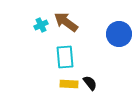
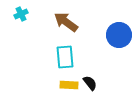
cyan cross: moved 20 px left, 11 px up
blue circle: moved 1 px down
yellow rectangle: moved 1 px down
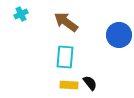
cyan rectangle: rotated 10 degrees clockwise
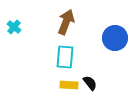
cyan cross: moved 7 px left, 13 px down; rotated 24 degrees counterclockwise
brown arrow: rotated 75 degrees clockwise
blue circle: moved 4 px left, 3 px down
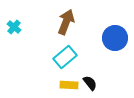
cyan rectangle: rotated 45 degrees clockwise
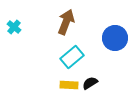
cyan rectangle: moved 7 px right
black semicircle: rotated 84 degrees counterclockwise
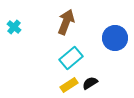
cyan rectangle: moved 1 px left, 1 px down
yellow rectangle: rotated 36 degrees counterclockwise
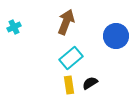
cyan cross: rotated 24 degrees clockwise
blue circle: moved 1 px right, 2 px up
yellow rectangle: rotated 66 degrees counterclockwise
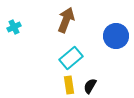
brown arrow: moved 2 px up
black semicircle: moved 3 px down; rotated 28 degrees counterclockwise
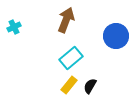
yellow rectangle: rotated 48 degrees clockwise
